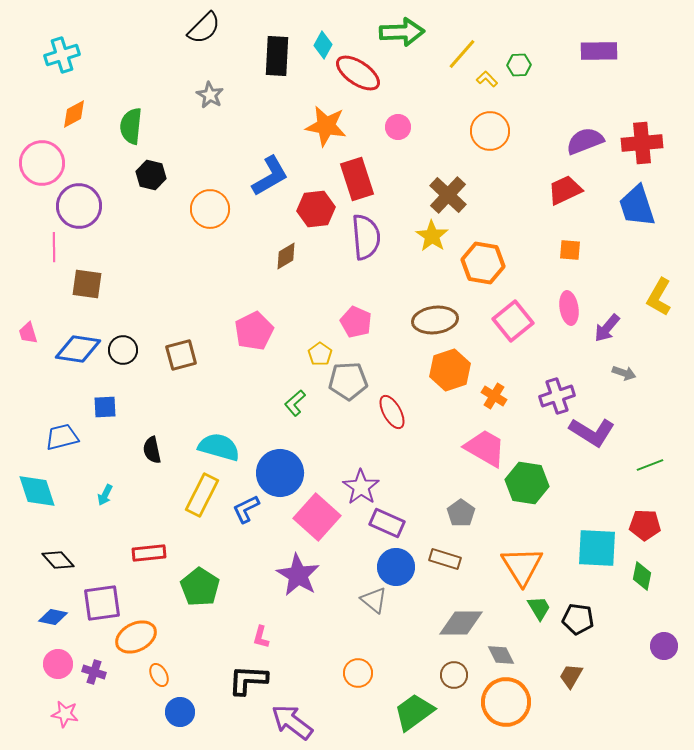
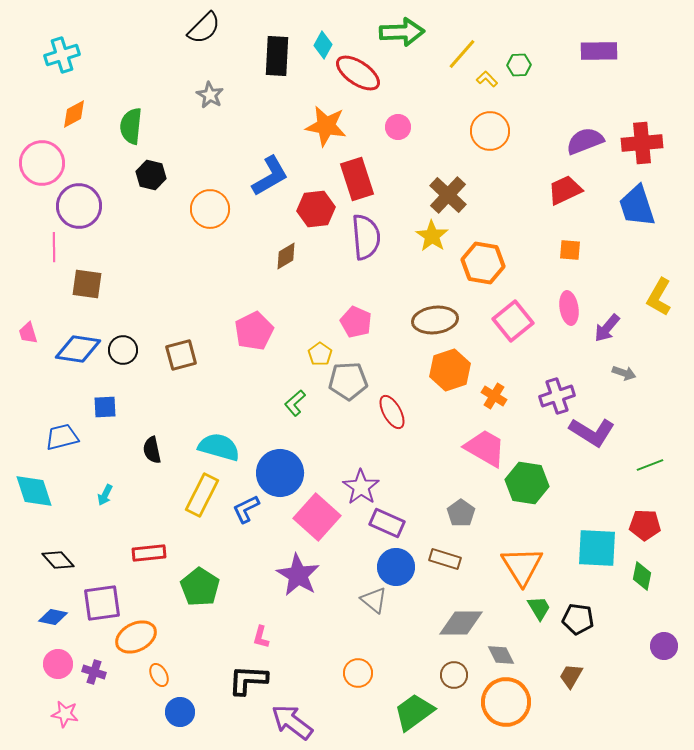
cyan diamond at (37, 491): moved 3 px left
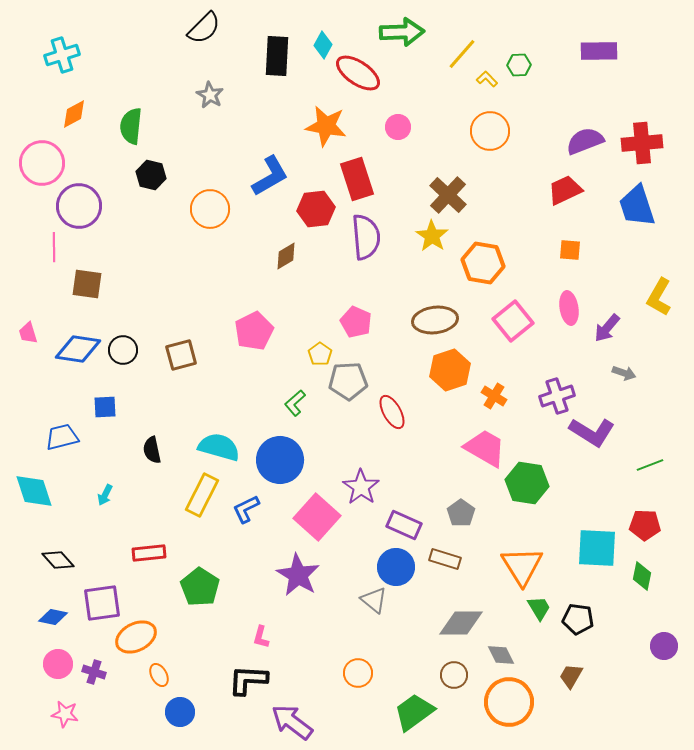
blue circle at (280, 473): moved 13 px up
purple rectangle at (387, 523): moved 17 px right, 2 px down
orange circle at (506, 702): moved 3 px right
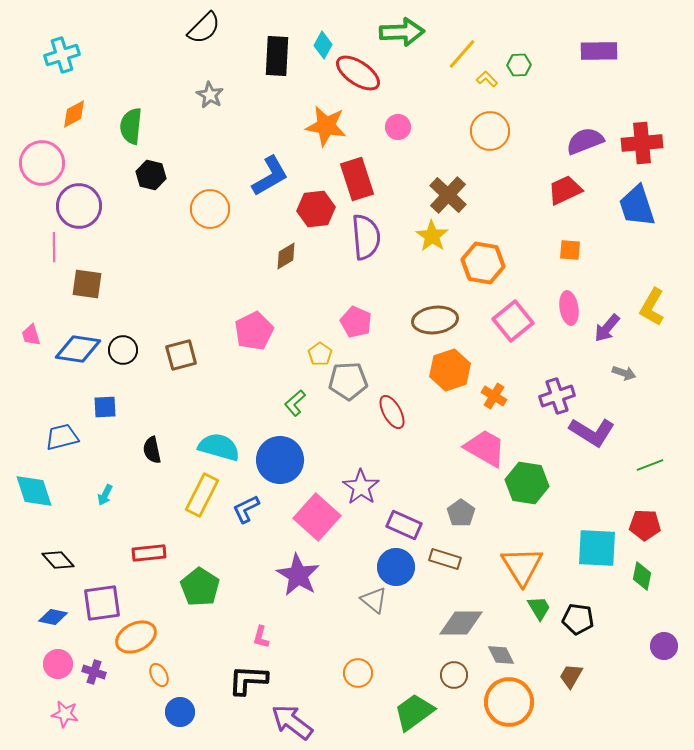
yellow L-shape at (659, 297): moved 7 px left, 10 px down
pink trapezoid at (28, 333): moved 3 px right, 2 px down
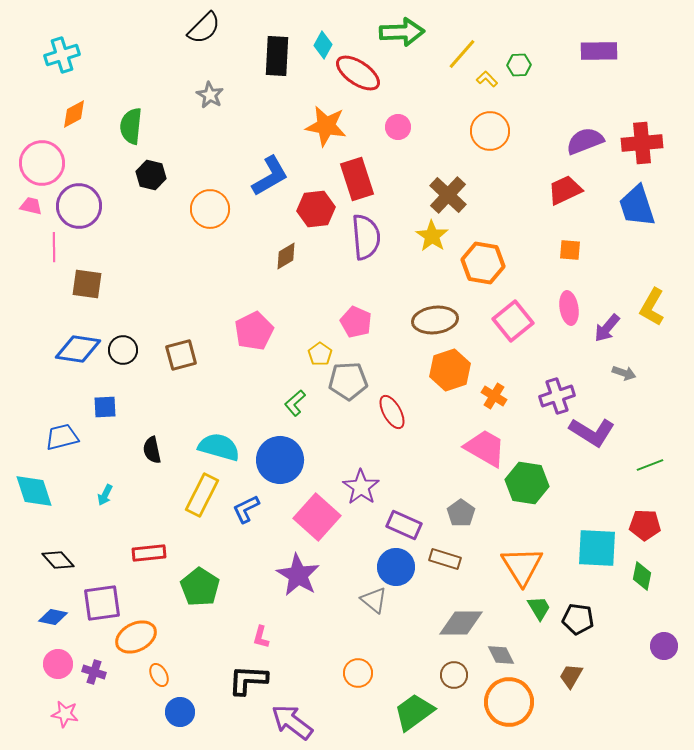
pink trapezoid at (31, 335): moved 129 px up; rotated 120 degrees clockwise
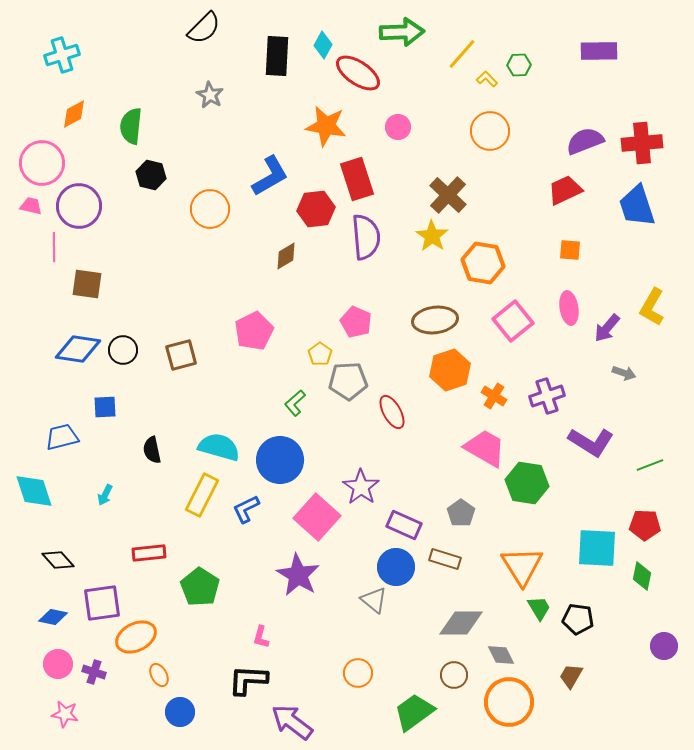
purple cross at (557, 396): moved 10 px left
purple L-shape at (592, 432): moved 1 px left, 10 px down
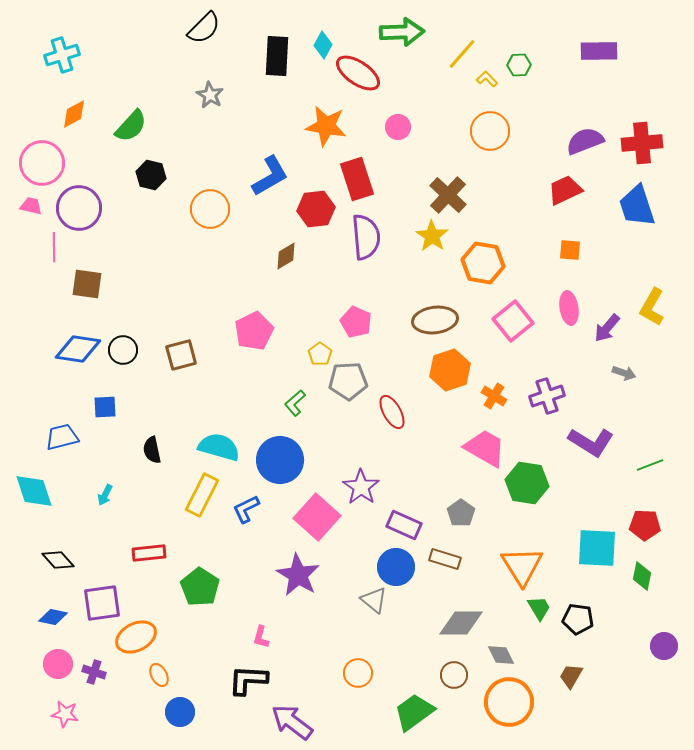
green semicircle at (131, 126): rotated 144 degrees counterclockwise
purple circle at (79, 206): moved 2 px down
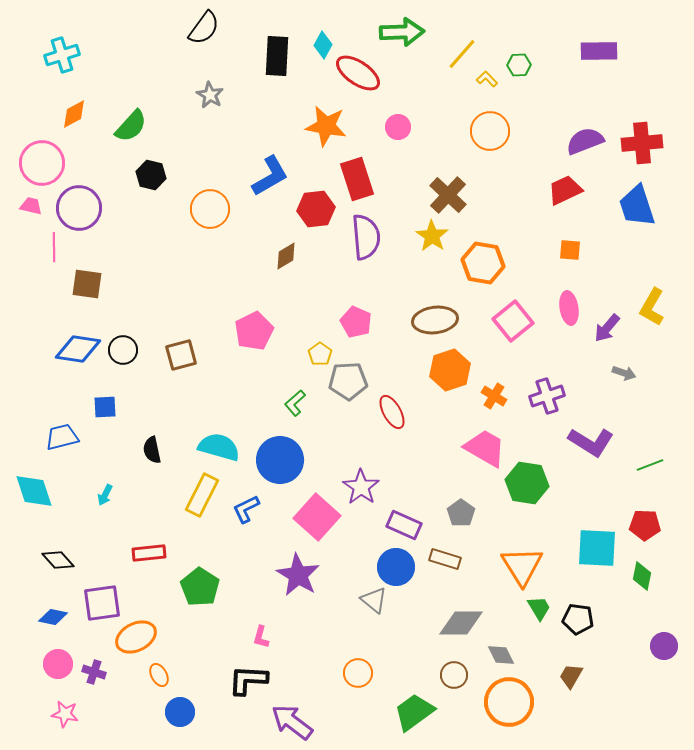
black semicircle at (204, 28): rotated 9 degrees counterclockwise
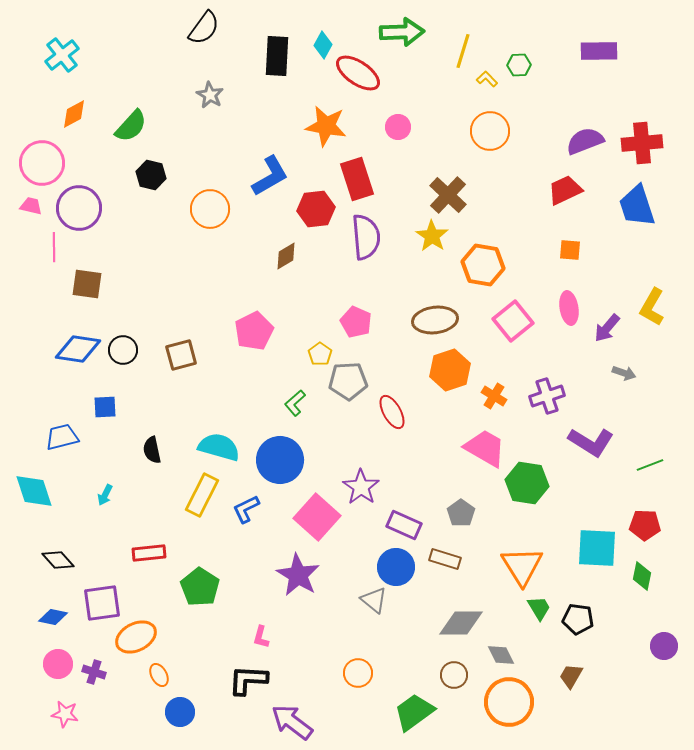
yellow line at (462, 54): moved 1 px right, 3 px up; rotated 24 degrees counterclockwise
cyan cross at (62, 55): rotated 20 degrees counterclockwise
orange hexagon at (483, 263): moved 2 px down
